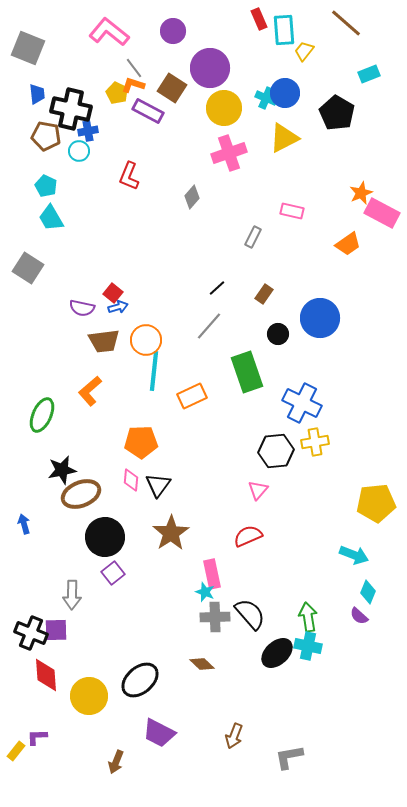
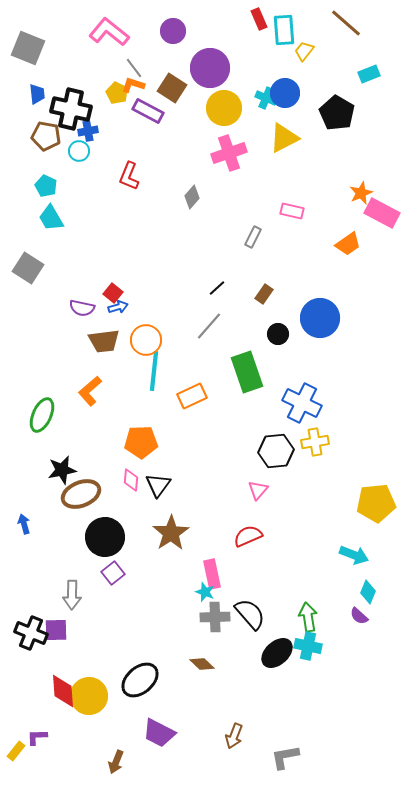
red diamond at (46, 675): moved 17 px right, 16 px down
gray L-shape at (289, 757): moved 4 px left
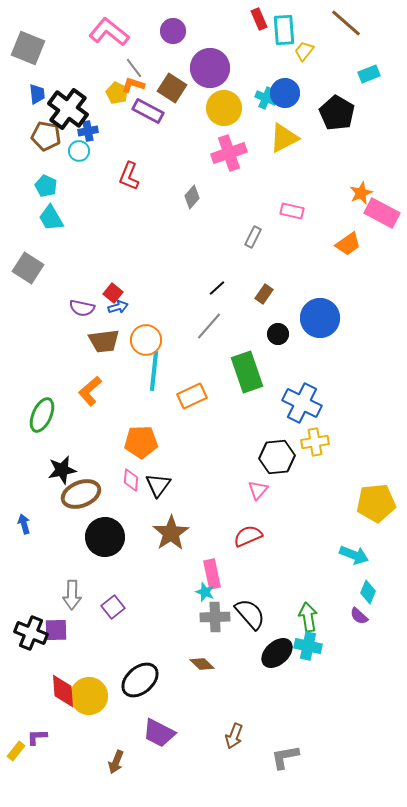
black cross at (71, 109): moved 3 px left; rotated 24 degrees clockwise
black hexagon at (276, 451): moved 1 px right, 6 px down
purple square at (113, 573): moved 34 px down
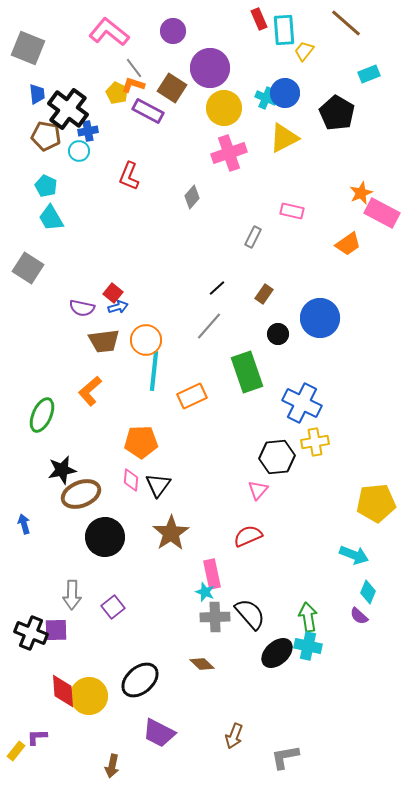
brown arrow at (116, 762): moved 4 px left, 4 px down; rotated 10 degrees counterclockwise
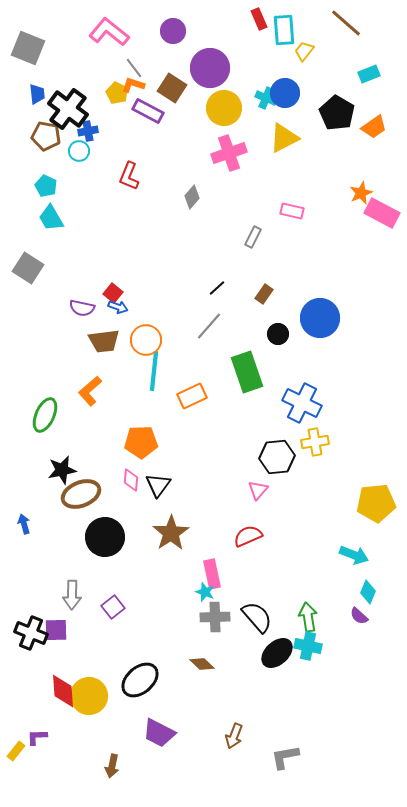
orange trapezoid at (348, 244): moved 26 px right, 117 px up
blue arrow at (118, 307): rotated 36 degrees clockwise
green ellipse at (42, 415): moved 3 px right
black semicircle at (250, 614): moved 7 px right, 3 px down
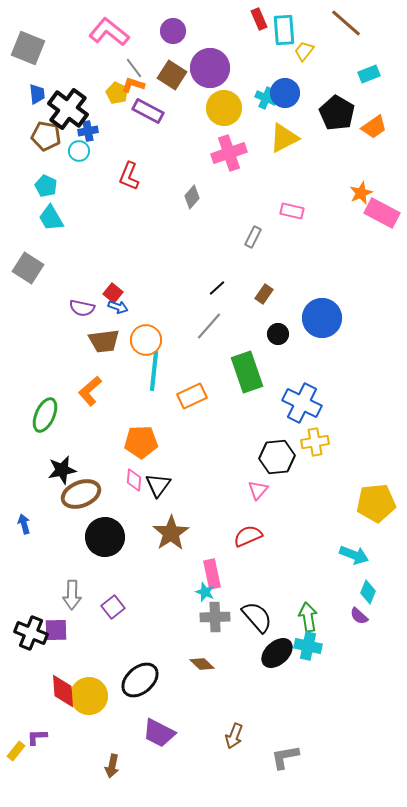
brown square at (172, 88): moved 13 px up
blue circle at (320, 318): moved 2 px right
pink diamond at (131, 480): moved 3 px right
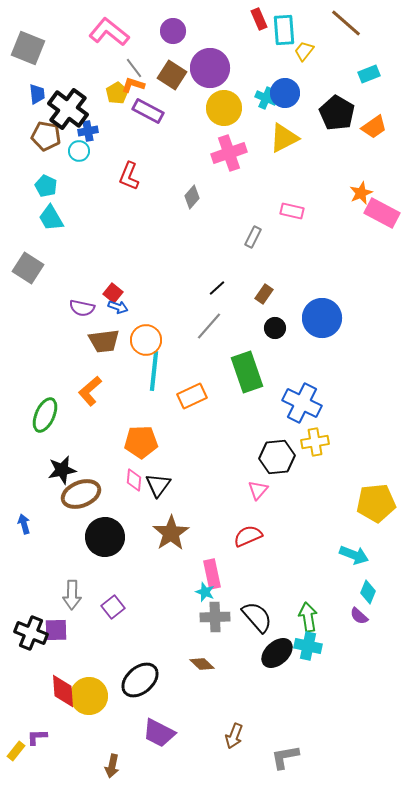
yellow pentagon at (117, 93): rotated 15 degrees clockwise
black circle at (278, 334): moved 3 px left, 6 px up
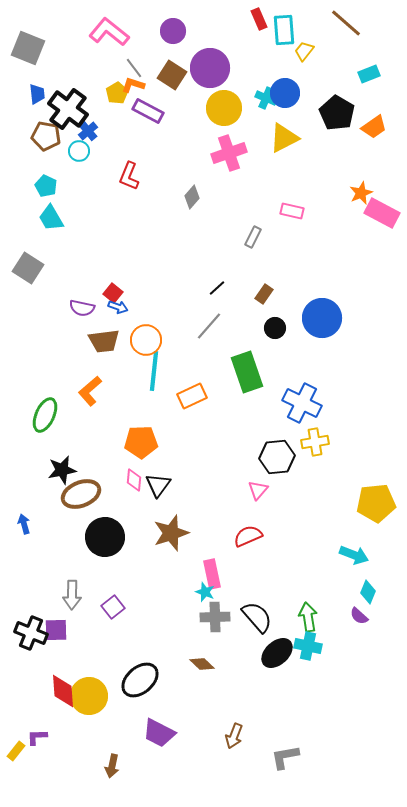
blue cross at (88, 131): rotated 30 degrees counterclockwise
brown star at (171, 533): rotated 15 degrees clockwise
